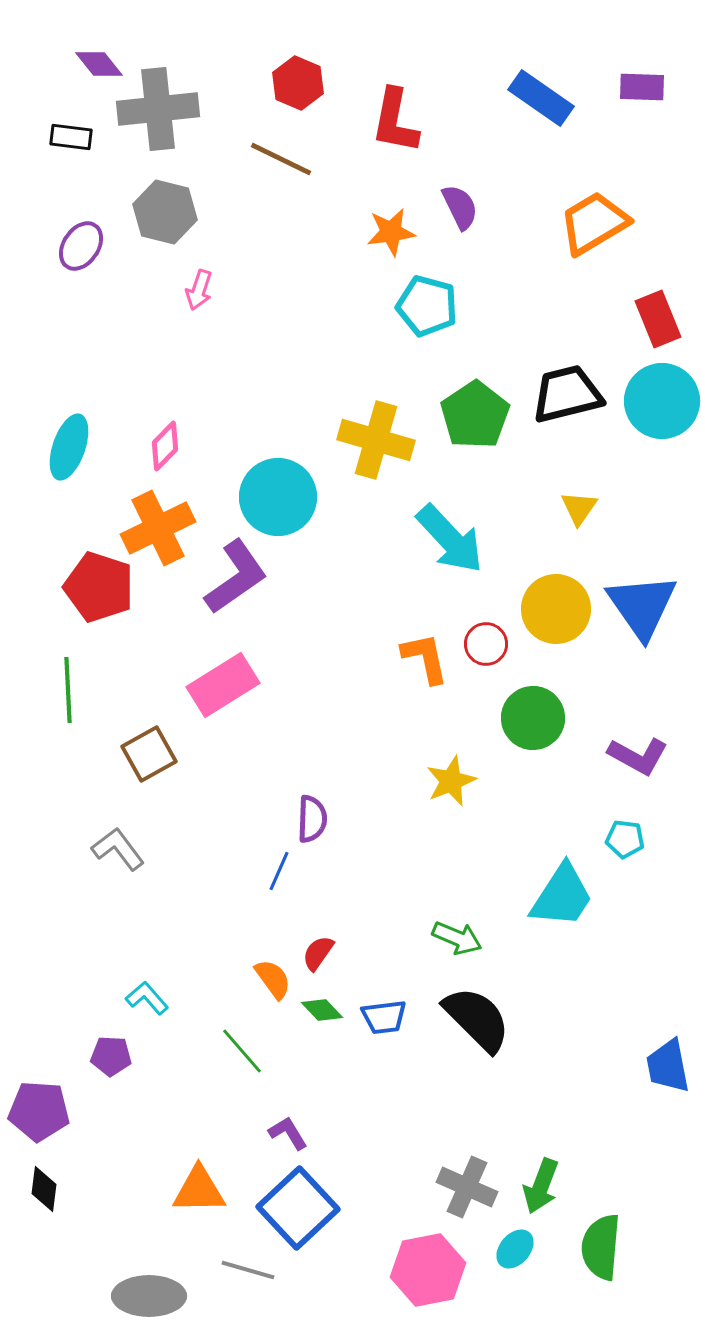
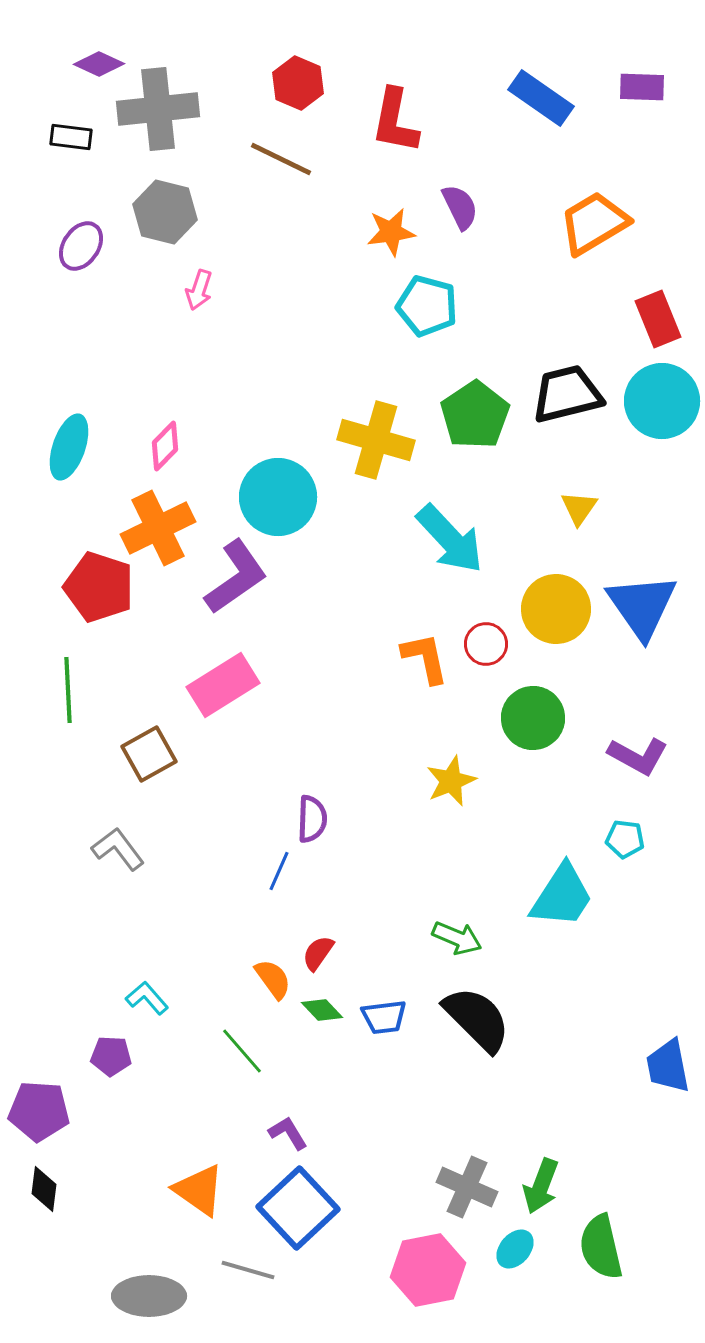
purple diamond at (99, 64): rotated 27 degrees counterclockwise
orange triangle at (199, 1190): rotated 36 degrees clockwise
green semicircle at (601, 1247): rotated 18 degrees counterclockwise
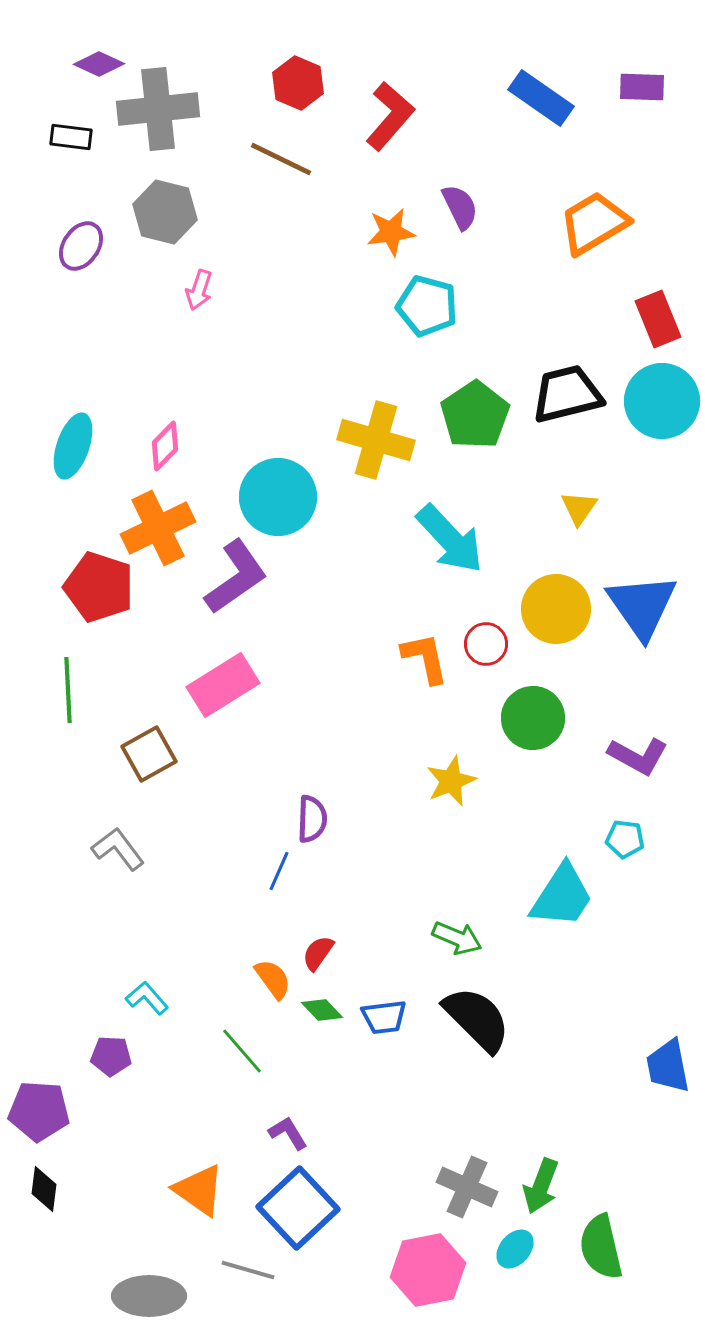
red L-shape at (395, 121): moved 5 px left, 5 px up; rotated 150 degrees counterclockwise
cyan ellipse at (69, 447): moved 4 px right, 1 px up
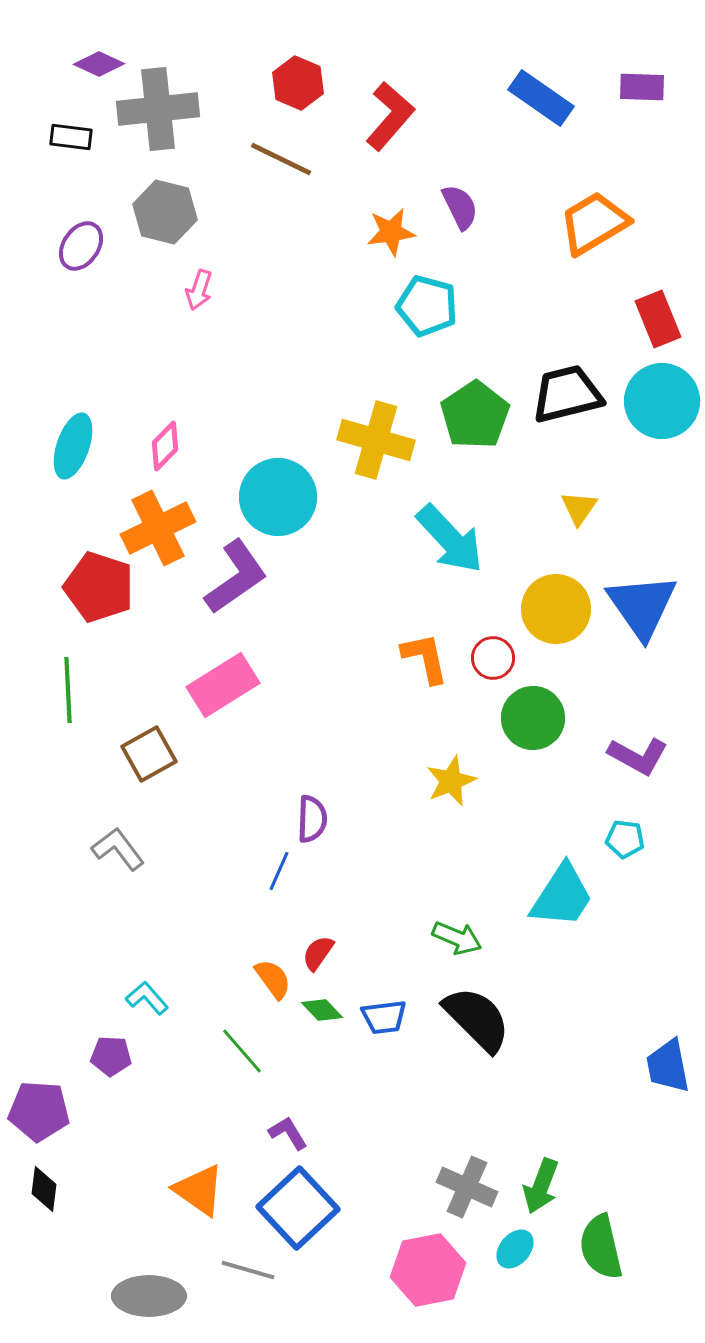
red circle at (486, 644): moved 7 px right, 14 px down
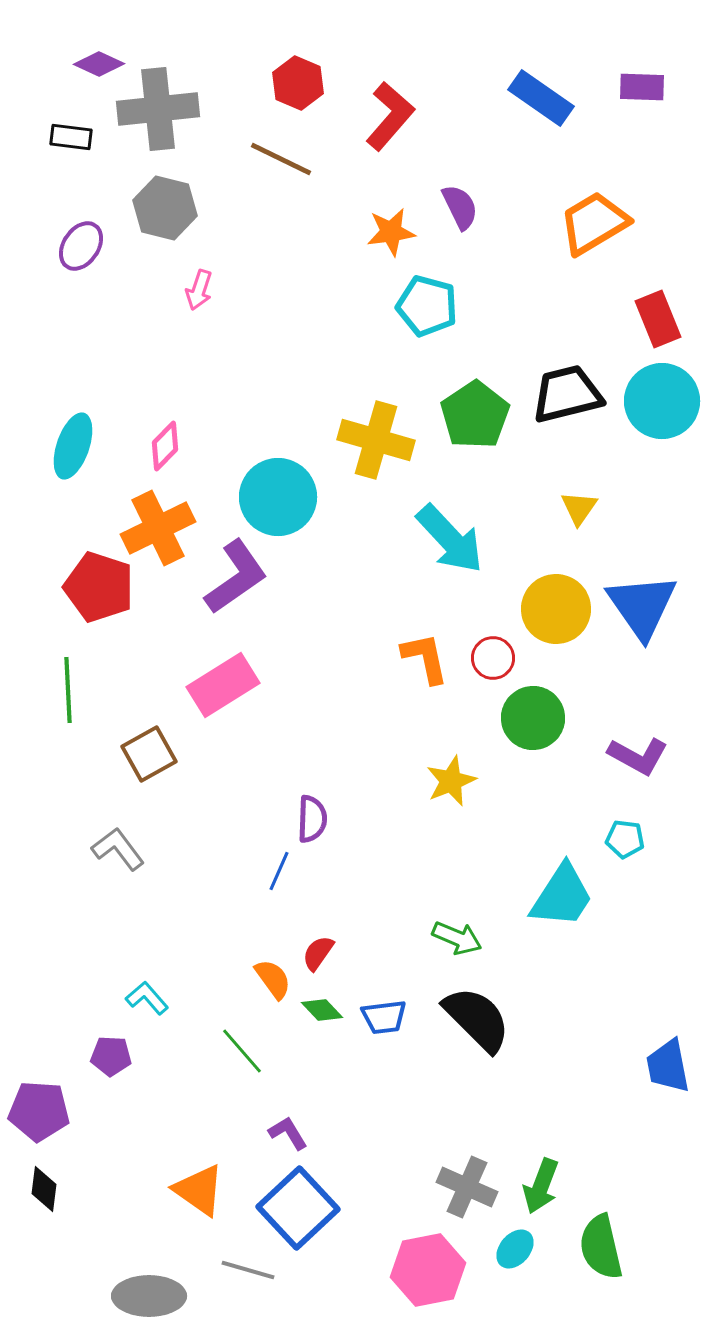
gray hexagon at (165, 212): moved 4 px up
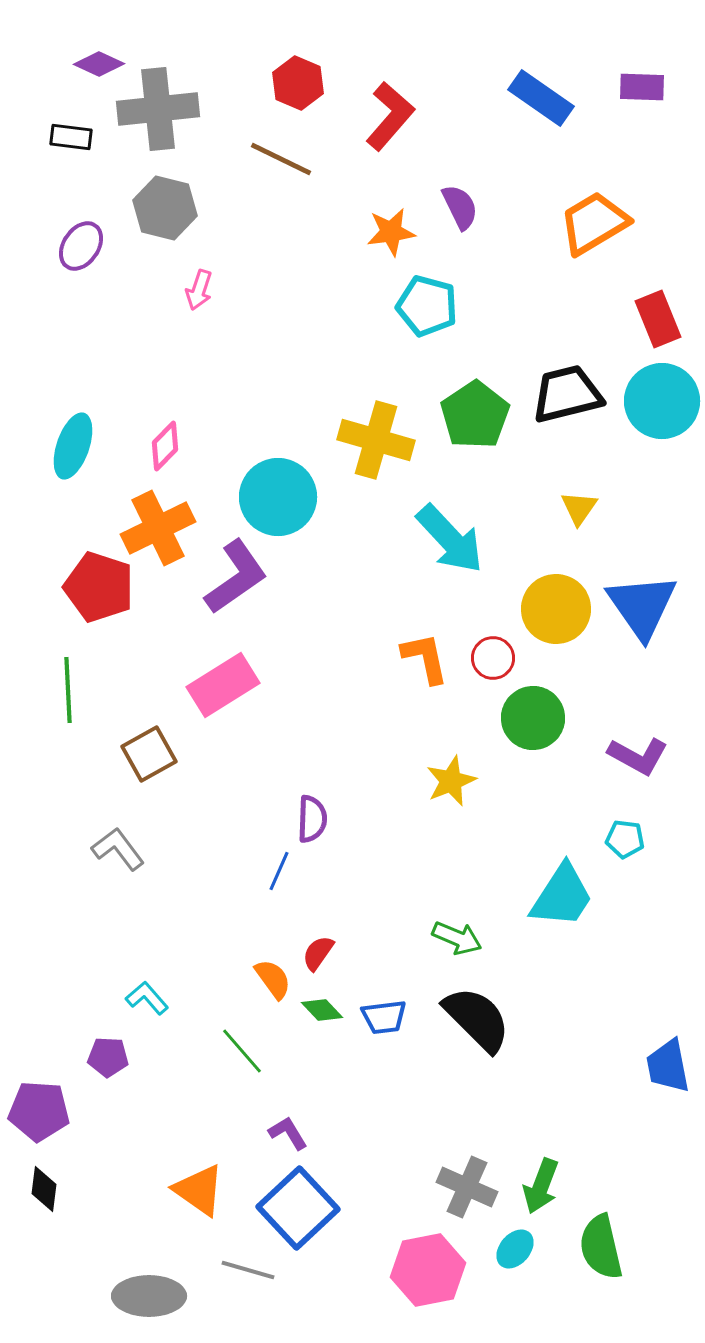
purple pentagon at (111, 1056): moved 3 px left, 1 px down
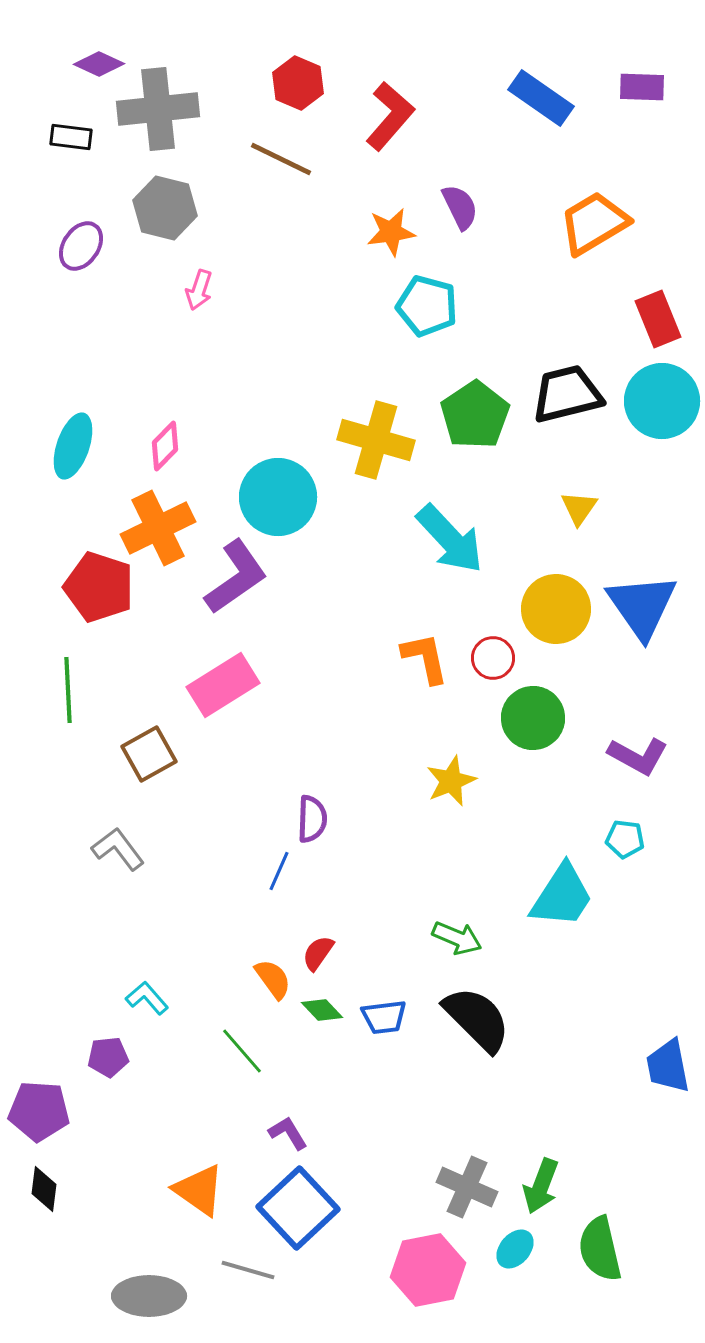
purple pentagon at (108, 1057): rotated 9 degrees counterclockwise
green semicircle at (601, 1247): moved 1 px left, 2 px down
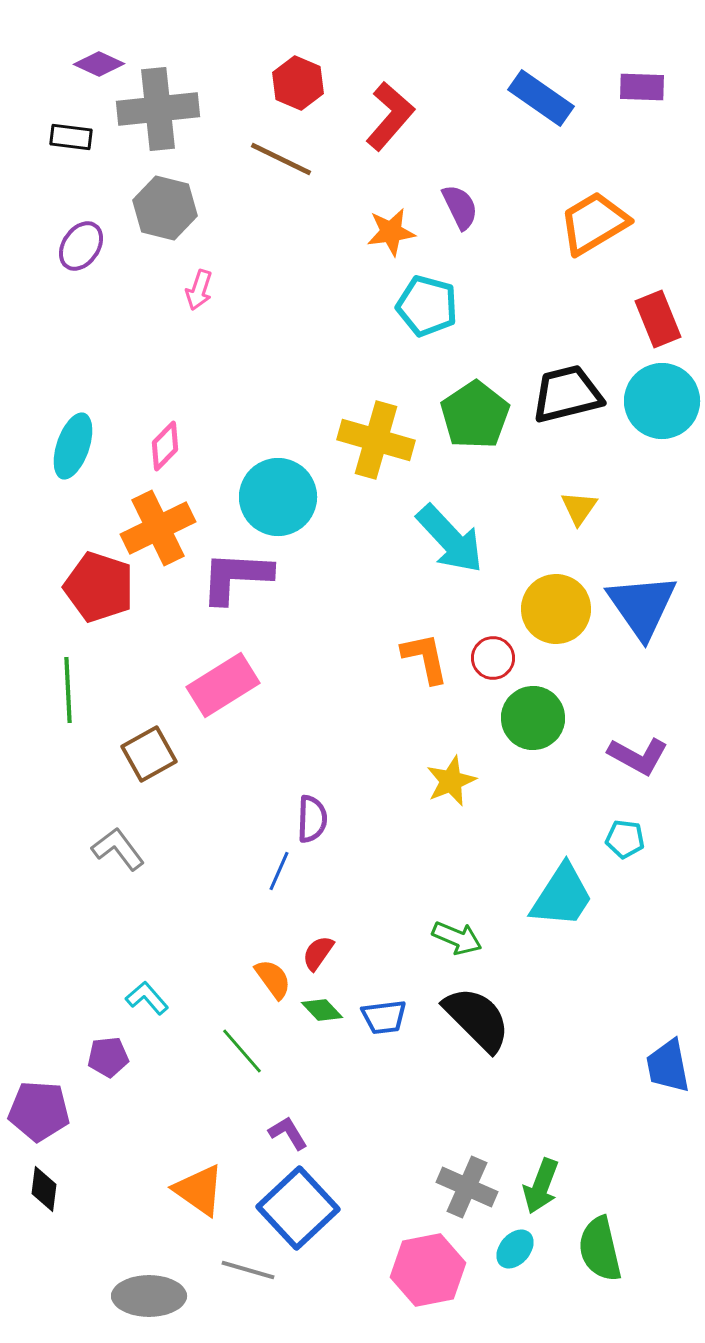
purple L-shape at (236, 577): rotated 142 degrees counterclockwise
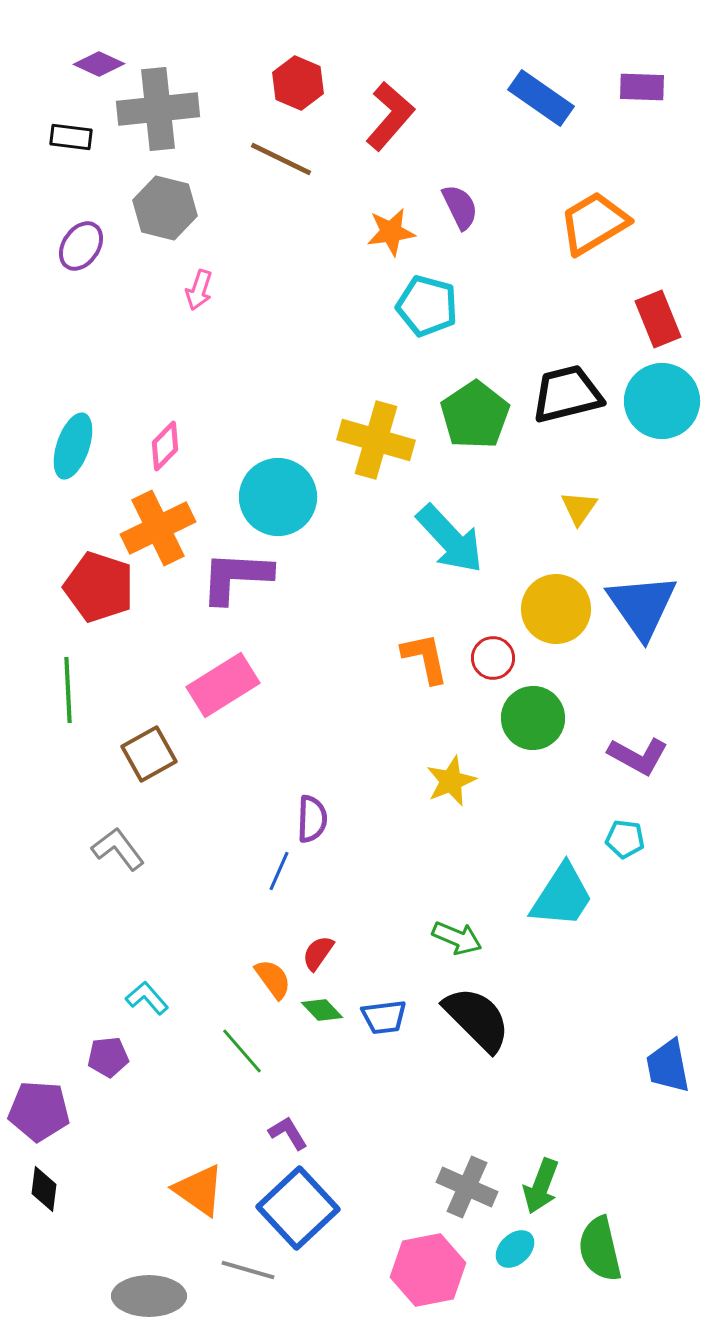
cyan ellipse at (515, 1249): rotated 6 degrees clockwise
